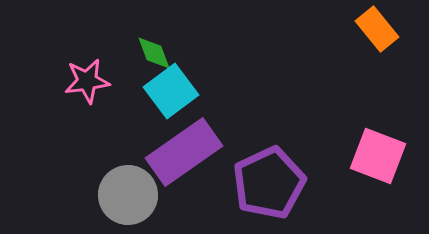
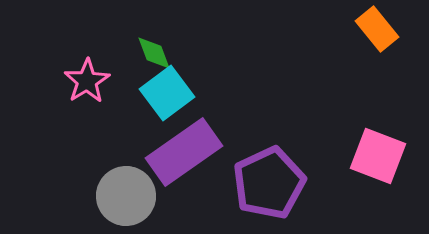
pink star: rotated 24 degrees counterclockwise
cyan square: moved 4 px left, 2 px down
gray circle: moved 2 px left, 1 px down
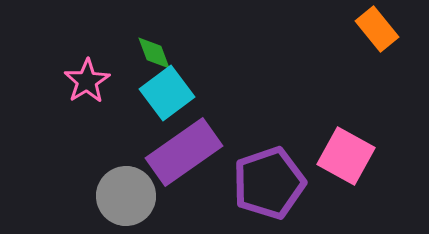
pink square: moved 32 px left; rotated 8 degrees clockwise
purple pentagon: rotated 6 degrees clockwise
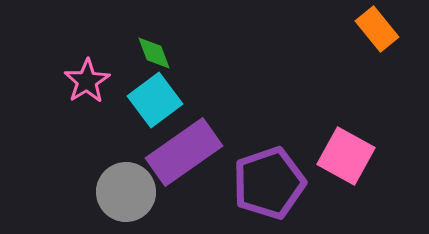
cyan square: moved 12 px left, 7 px down
gray circle: moved 4 px up
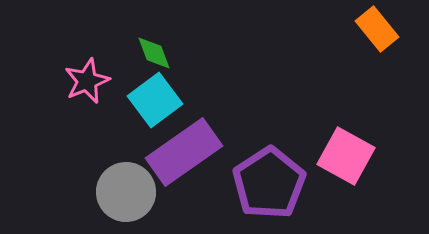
pink star: rotated 9 degrees clockwise
purple pentagon: rotated 14 degrees counterclockwise
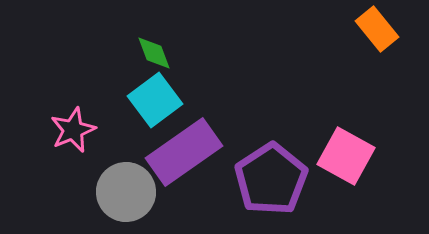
pink star: moved 14 px left, 49 px down
purple pentagon: moved 2 px right, 4 px up
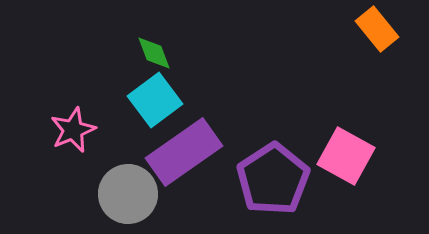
purple pentagon: moved 2 px right
gray circle: moved 2 px right, 2 px down
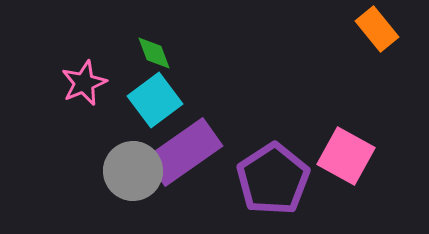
pink star: moved 11 px right, 47 px up
gray circle: moved 5 px right, 23 px up
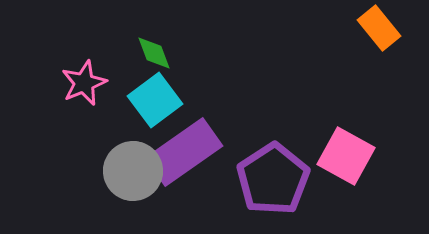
orange rectangle: moved 2 px right, 1 px up
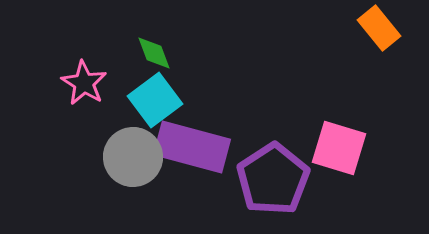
pink star: rotated 18 degrees counterclockwise
purple rectangle: moved 8 px right, 5 px up; rotated 50 degrees clockwise
pink square: moved 7 px left, 8 px up; rotated 12 degrees counterclockwise
gray circle: moved 14 px up
